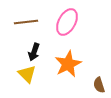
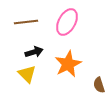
black arrow: rotated 126 degrees counterclockwise
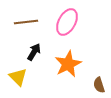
black arrow: rotated 42 degrees counterclockwise
yellow triangle: moved 9 px left, 3 px down
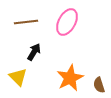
orange star: moved 2 px right, 14 px down
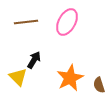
black arrow: moved 8 px down
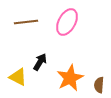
black arrow: moved 6 px right, 2 px down
yellow triangle: rotated 18 degrees counterclockwise
brown semicircle: rotated 21 degrees clockwise
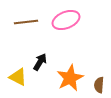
pink ellipse: moved 1 px left, 2 px up; rotated 40 degrees clockwise
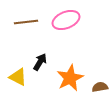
brown semicircle: moved 1 px right, 2 px down; rotated 77 degrees clockwise
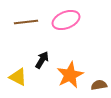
black arrow: moved 2 px right, 2 px up
orange star: moved 3 px up
brown semicircle: moved 1 px left, 2 px up
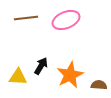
brown line: moved 4 px up
black arrow: moved 1 px left, 6 px down
yellow triangle: rotated 24 degrees counterclockwise
brown semicircle: rotated 14 degrees clockwise
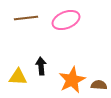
black arrow: rotated 36 degrees counterclockwise
orange star: moved 2 px right, 5 px down
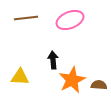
pink ellipse: moved 4 px right
black arrow: moved 12 px right, 6 px up
yellow triangle: moved 2 px right
